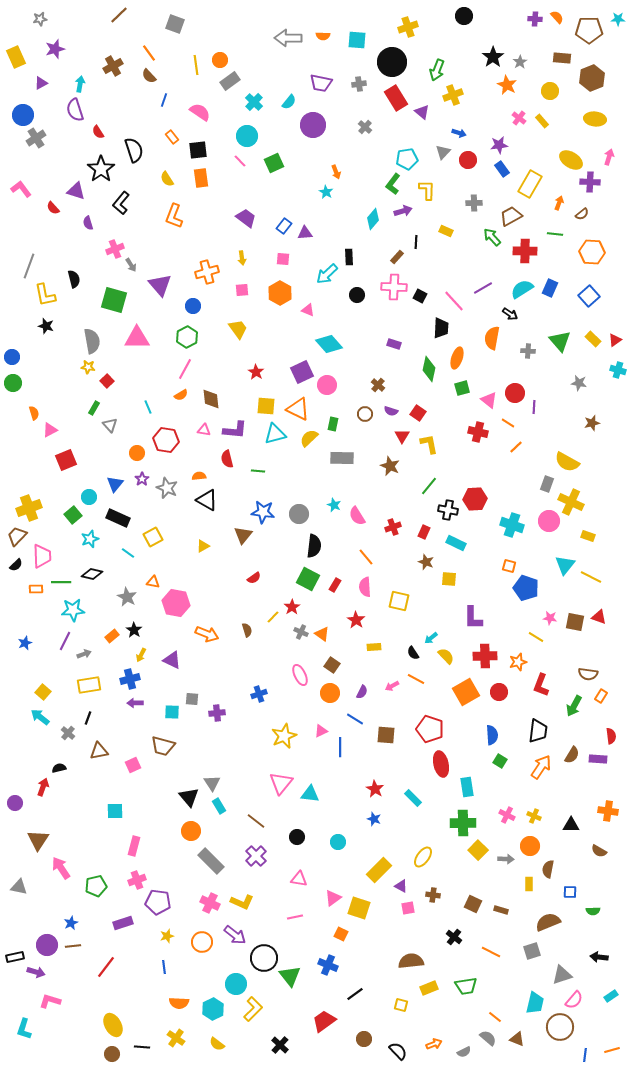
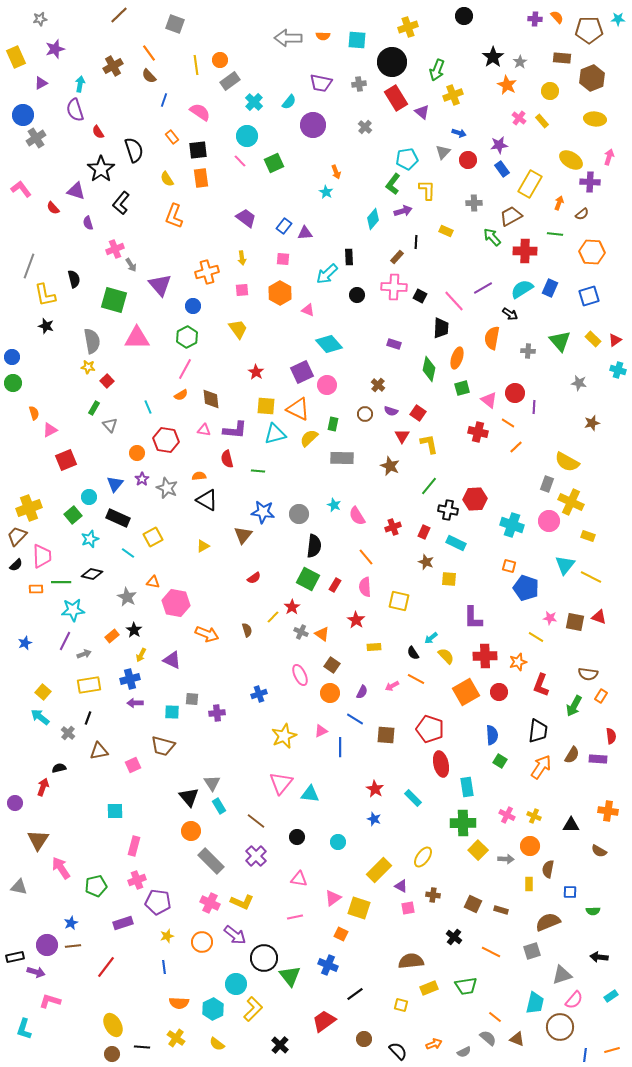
blue square at (589, 296): rotated 25 degrees clockwise
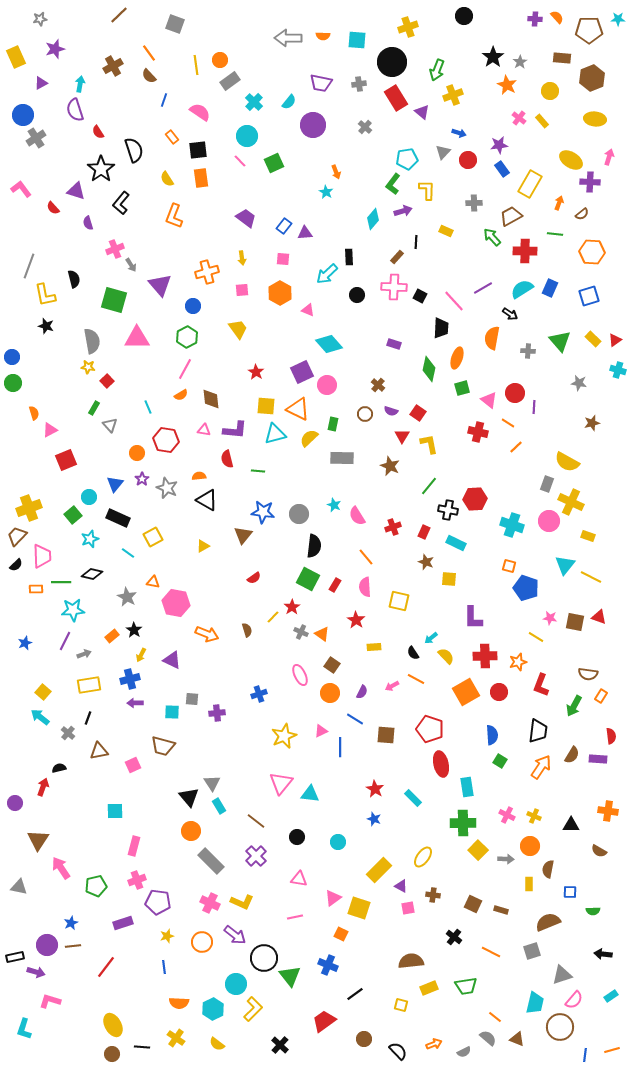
black arrow at (599, 957): moved 4 px right, 3 px up
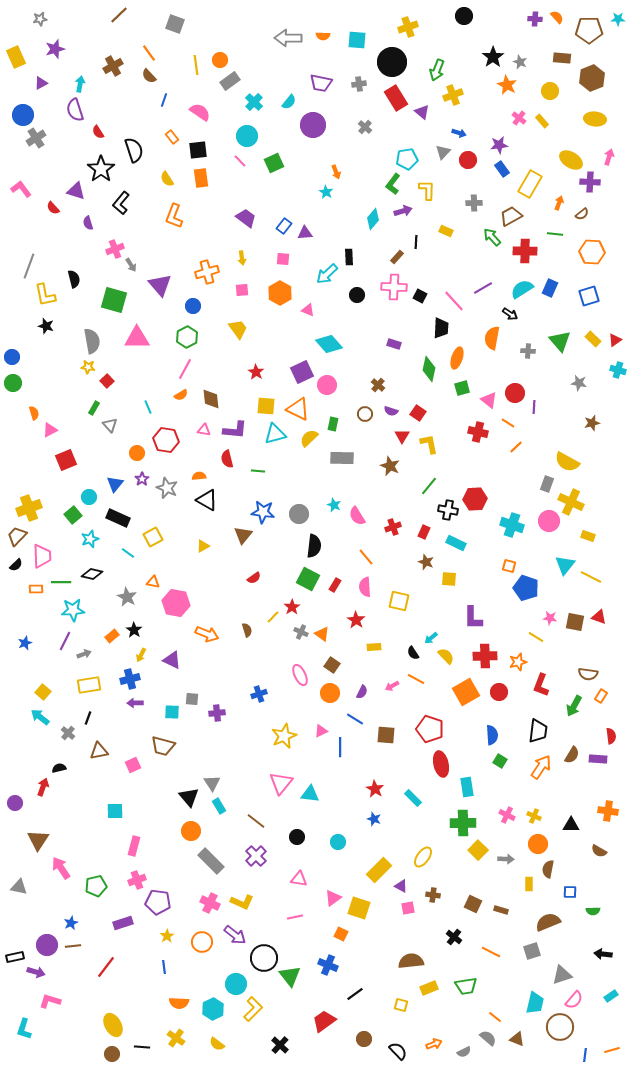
gray star at (520, 62): rotated 16 degrees counterclockwise
orange circle at (530, 846): moved 8 px right, 2 px up
yellow star at (167, 936): rotated 16 degrees counterclockwise
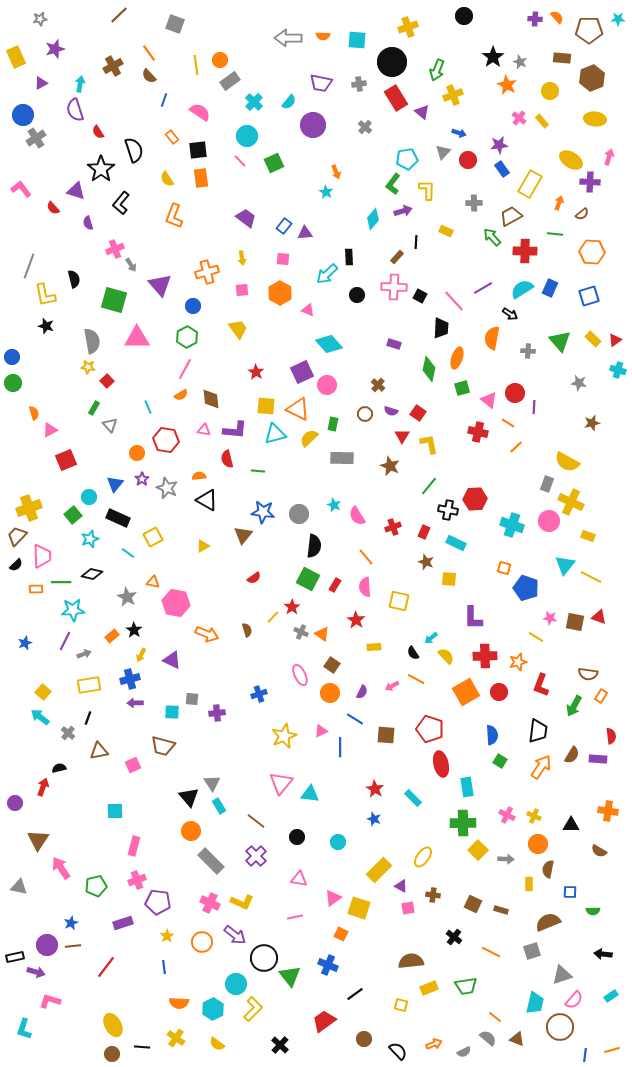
orange square at (509, 566): moved 5 px left, 2 px down
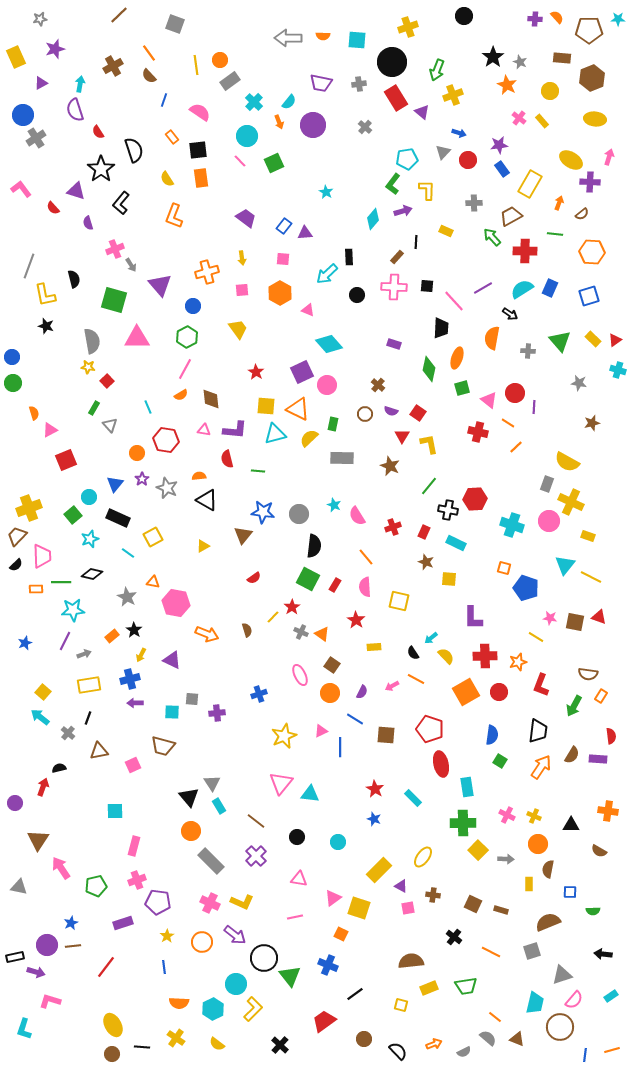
orange arrow at (336, 172): moved 57 px left, 50 px up
black square at (420, 296): moved 7 px right, 10 px up; rotated 24 degrees counterclockwise
blue semicircle at (492, 735): rotated 12 degrees clockwise
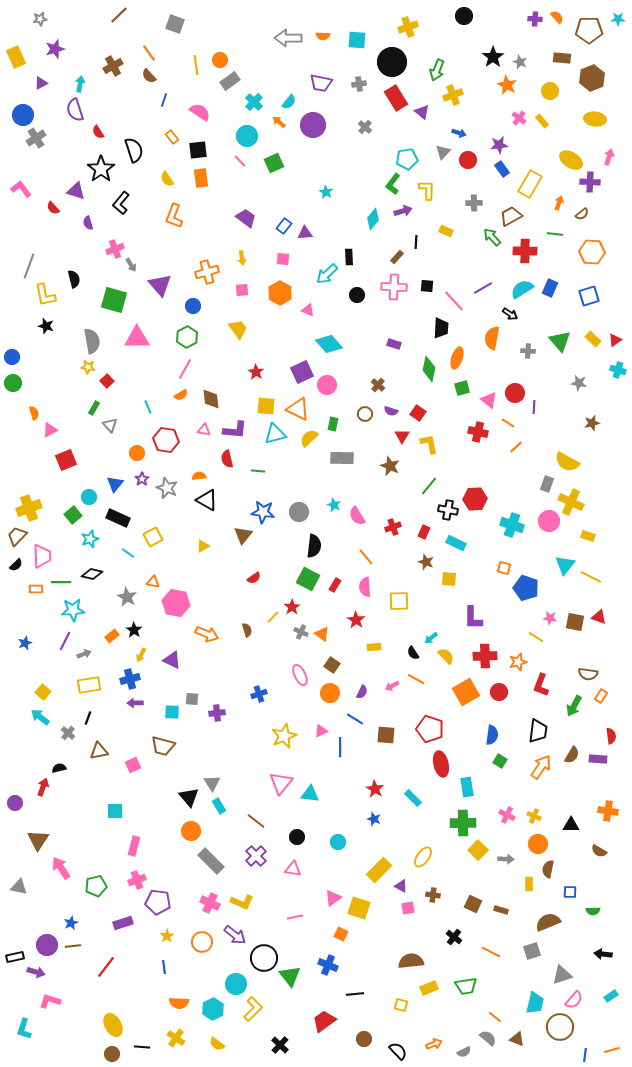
orange arrow at (279, 122): rotated 152 degrees clockwise
gray circle at (299, 514): moved 2 px up
yellow square at (399, 601): rotated 15 degrees counterclockwise
pink triangle at (299, 879): moved 6 px left, 10 px up
black line at (355, 994): rotated 30 degrees clockwise
